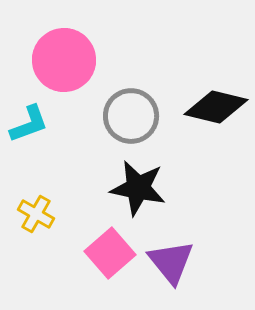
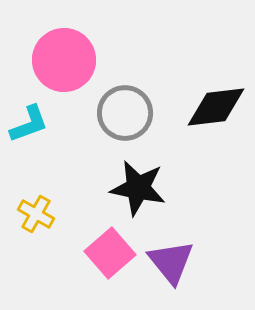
black diamond: rotated 20 degrees counterclockwise
gray circle: moved 6 px left, 3 px up
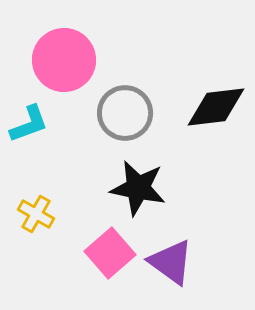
purple triangle: rotated 15 degrees counterclockwise
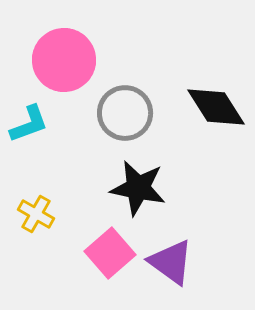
black diamond: rotated 64 degrees clockwise
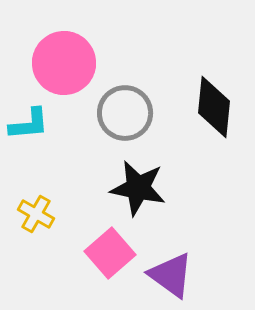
pink circle: moved 3 px down
black diamond: moved 2 px left; rotated 38 degrees clockwise
cyan L-shape: rotated 15 degrees clockwise
purple triangle: moved 13 px down
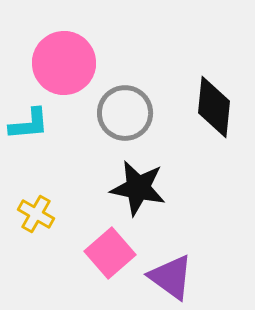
purple triangle: moved 2 px down
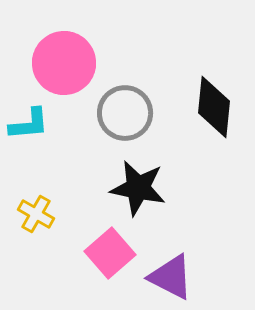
purple triangle: rotated 9 degrees counterclockwise
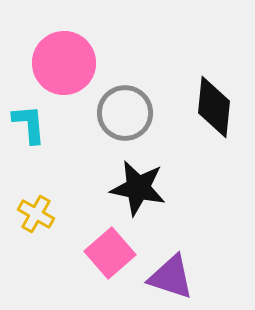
cyan L-shape: rotated 90 degrees counterclockwise
purple triangle: rotated 9 degrees counterclockwise
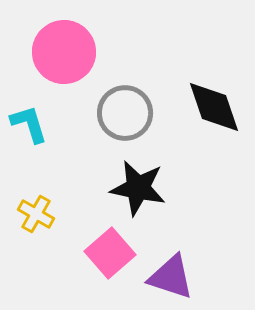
pink circle: moved 11 px up
black diamond: rotated 24 degrees counterclockwise
cyan L-shape: rotated 12 degrees counterclockwise
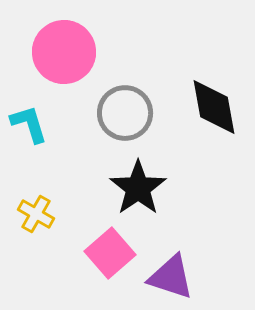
black diamond: rotated 8 degrees clockwise
black star: rotated 26 degrees clockwise
